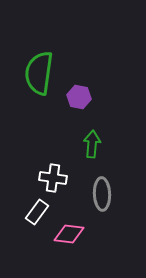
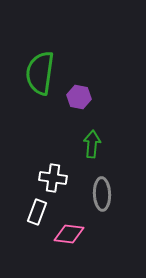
green semicircle: moved 1 px right
white rectangle: rotated 15 degrees counterclockwise
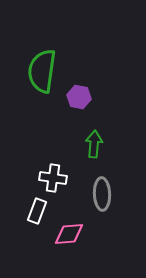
green semicircle: moved 2 px right, 2 px up
green arrow: moved 2 px right
white rectangle: moved 1 px up
pink diamond: rotated 12 degrees counterclockwise
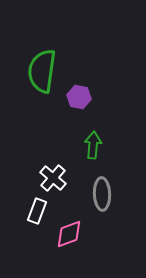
green arrow: moved 1 px left, 1 px down
white cross: rotated 32 degrees clockwise
pink diamond: rotated 16 degrees counterclockwise
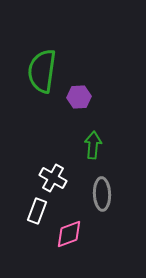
purple hexagon: rotated 15 degrees counterclockwise
white cross: rotated 12 degrees counterclockwise
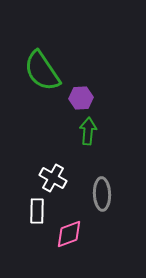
green semicircle: rotated 42 degrees counterclockwise
purple hexagon: moved 2 px right, 1 px down
green arrow: moved 5 px left, 14 px up
white rectangle: rotated 20 degrees counterclockwise
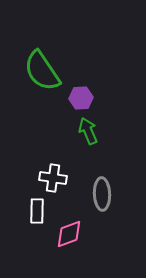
green arrow: rotated 28 degrees counterclockwise
white cross: rotated 20 degrees counterclockwise
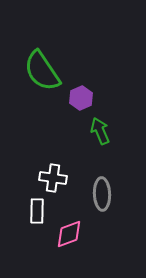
purple hexagon: rotated 20 degrees counterclockwise
green arrow: moved 12 px right
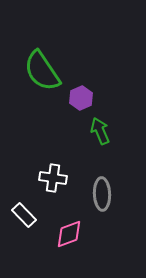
white rectangle: moved 13 px left, 4 px down; rotated 45 degrees counterclockwise
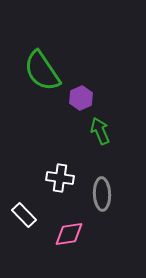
white cross: moved 7 px right
pink diamond: rotated 12 degrees clockwise
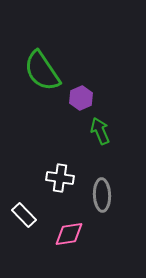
gray ellipse: moved 1 px down
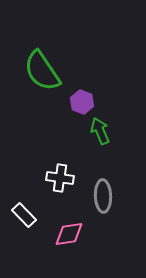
purple hexagon: moved 1 px right, 4 px down; rotated 15 degrees counterclockwise
gray ellipse: moved 1 px right, 1 px down
